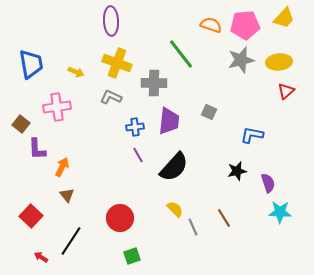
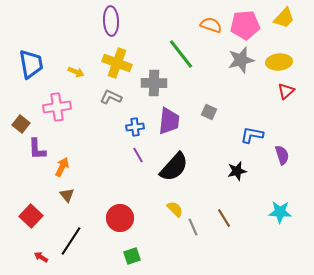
purple semicircle: moved 14 px right, 28 px up
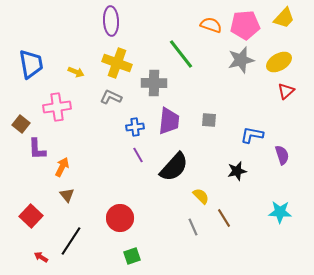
yellow ellipse: rotated 25 degrees counterclockwise
gray square: moved 8 px down; rotated 21 degrees counterclockwise
yellow semicircle: moved 26 px right, 13 px up
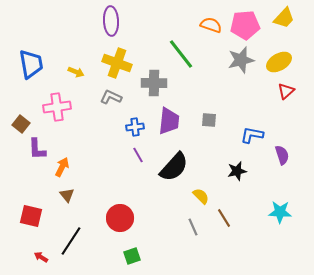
red square: rotated 30 degrees counterclockwise
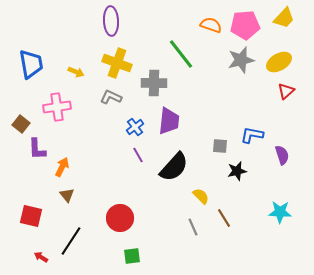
gray square: moved 11 px right, 26 px down
blue cross: rotated 30 degrees counterclockwise
green square: rotated 12 degrees clockwise
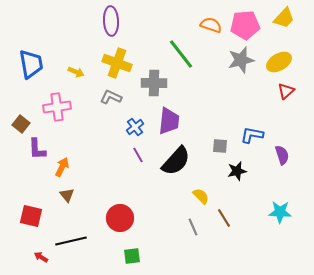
black semicircle: moved 2 px right, 6 px up
black line: rotated 44 degrees clockwise
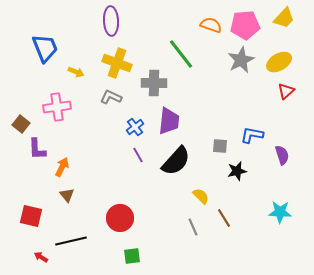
gray star: rotated 12 degrees counterclockwise
blue trapezoid: moved 14 px right, 16 px up; rotated 12 degrees counterclockwise
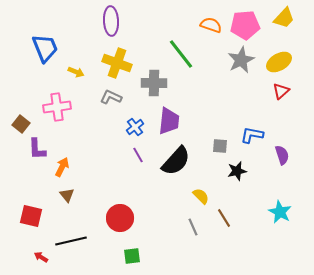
red triangle: moved 5 px left
cyan star: rotated 25 degrees clockwise
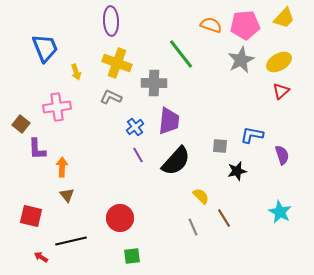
yellow arrow: rotated 49 degrees clockwise
orange arrow: rotated 24 degrees counterclockwise
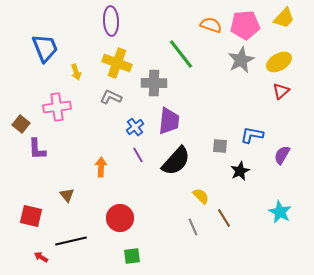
purple semicircle: rotated 132 degrees counterclockwise
orange arrow: moved 39 px right
black star: moved 3 px right; rotated 12 degrees counterclockwise
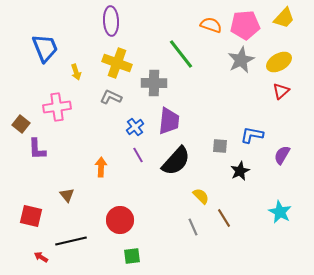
red circle: moved 2 px down
